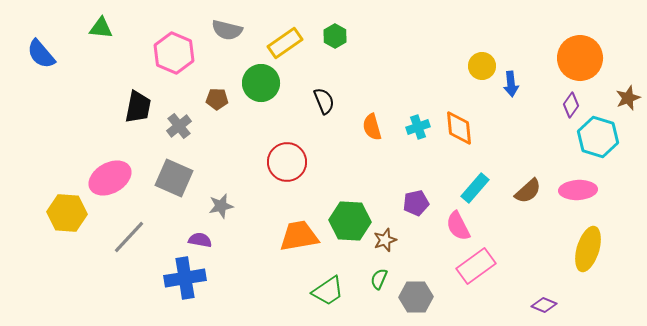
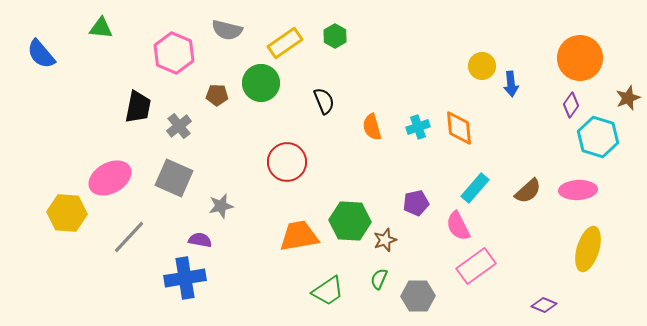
brown pentagon at (217, 99): moved 4 px up
gray hexagon at (416, 297): moved 2 px right, 1 px up
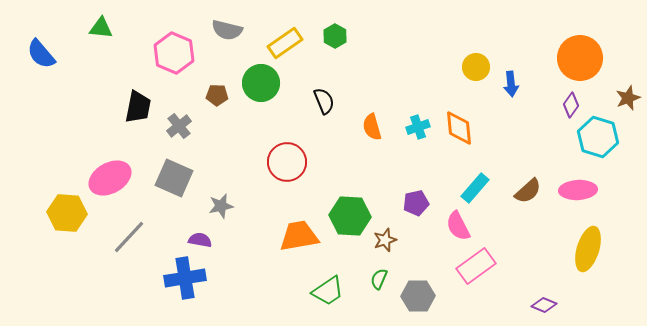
yellow circle at (482, 66): moved 6 px left, 1 px down
green hexagon at (350, 221): moved 5 px up
